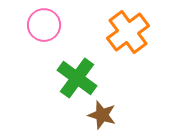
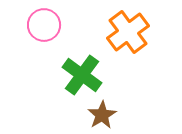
green cross: moved 5 px right, 3 px up
brown star: rotated 24 degrees clockwise
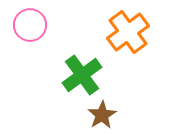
pink circle: moved 14 px left
green cross: rotated 18 degrees clockwise
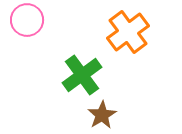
pink circle: moved 3 px left, 5 px up
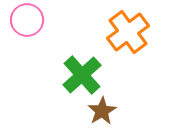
green cross: rotated 6 degrees counterclockwise
brown star: moved 4 px up
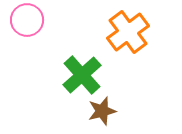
brown star: rotated 16 degrees clockwise
